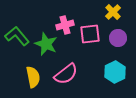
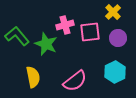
pink square: moved 2 px up
pink semicircle: moved 9 px right, 7 px down
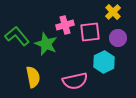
cyan hexagon: moved 11 px left, 10 px up
pink semicircle: rotated 25 degrees clockwise
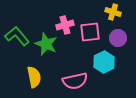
yellow cross: rotated 28 degrees counterclockwise
yellow semicircle: moved 1 px right
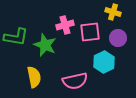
green L-shape: moved 1 px left, 1 px down; rotated 140 degrees clockwise
green star: moved 1 px left, 1 px down
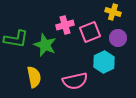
pink square: rotated 15 degrees counterclockwise
green L-shape: moved 2 px down
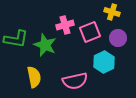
yellow cross: moved 1 px left
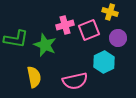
yellow cross: moved 2 px left
pink square: moved 1 px left, 2 px up
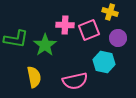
pink cross: rotated 18 degrees clockwise
green star: rotated 15 degrees clockwise
cyan hexagon: rotated 20 degrees counterclockwise
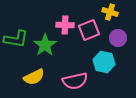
yellow semicircle: rotated 75 degrees clockwise
